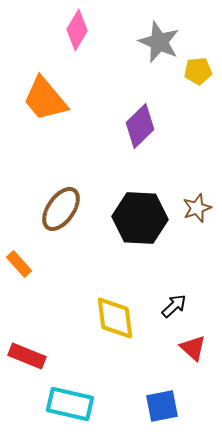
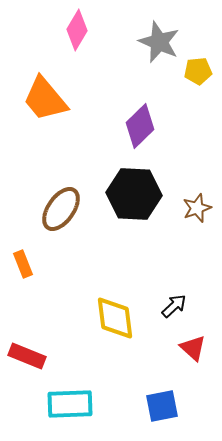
black hexagon: moved 6 px left, 24 px up
orange rectangle: moved 4 px right; rotated 20 degrees clockwise
cyan rectangle: rotated 15 degrees counterclockwise
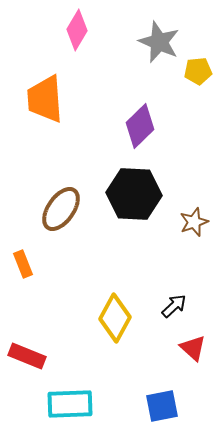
orange trapezoid: rotated 36 degrees clockwise
brown star: moved 3 px left, 14 px down
yellow diamond: rotated 36 degrees clockwise
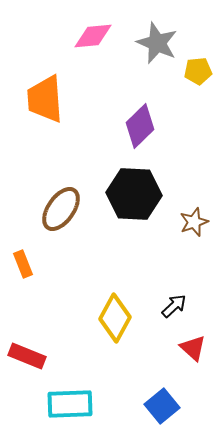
pink diamond: moved 16 px right, 6 px down; rotated 54 degrees clockwise
gray star: moved 2 px left, 1 px down
blue square: rotated 28 degrees counterclockwise
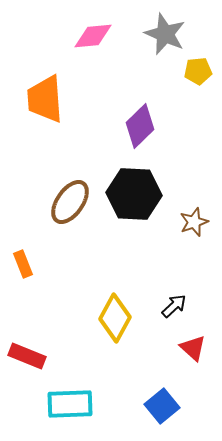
gray star: moved 8 px right, 9 px up
brown ellipse: moved 9 px right, 7 px up
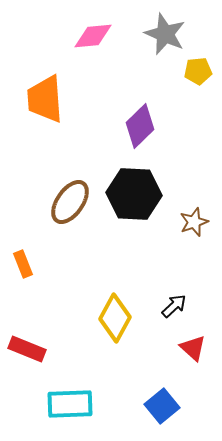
red rectangle: moved 7 px up
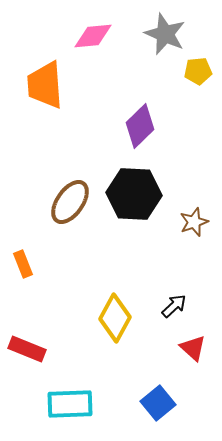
orange trapezoid: moved 14 px up
blue square: moved 4 px left, 3 px up
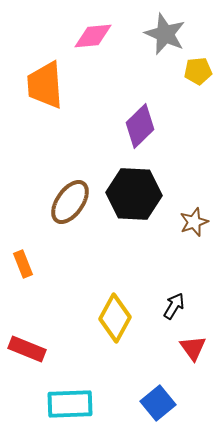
black arrow: rotated 16 degrees counterclockwise
red triangle: rotated 12 degrees clockwise
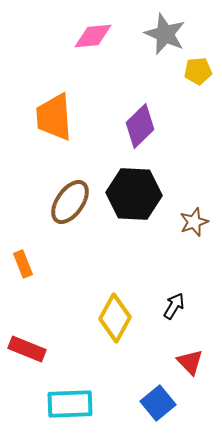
orange trapezoid: moved 9 px right, 32 px down
red triangle: moved 3 px left, 14 px down; rotated 8 degrees counterclockwise
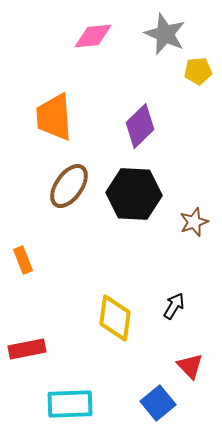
brown ellipse: moved 1 px left, 16 px up
orange rectangle: moved 4 px up
yellow diamond: rotated 21 degrees counterclockwise
red rectangle: rotated 33 degrees counterclockwise
red triangle: moved 4 px down
